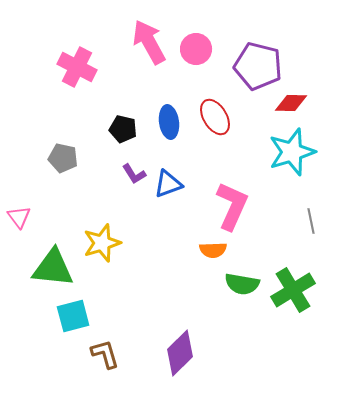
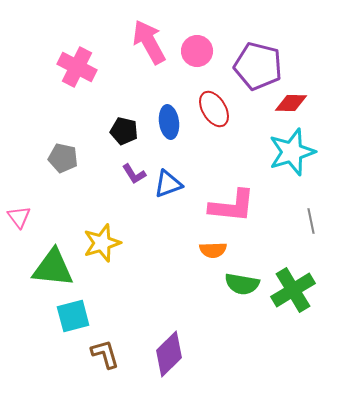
pink circle: moved 1 px right, 2 px down
red ellipse: moved 1 px left, 8 px up
black pentagon: moved 1 px right, 2 px down
pink L-shape: rotated 72 degrees clockwise
purple diamond: moved 11 px left, 1 px down
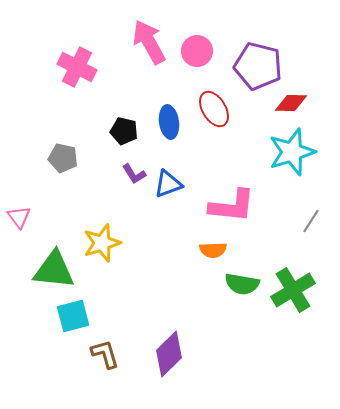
gray line: rotated 45 degrees clockwise
green triangle: moved 1 px right, 2 px down
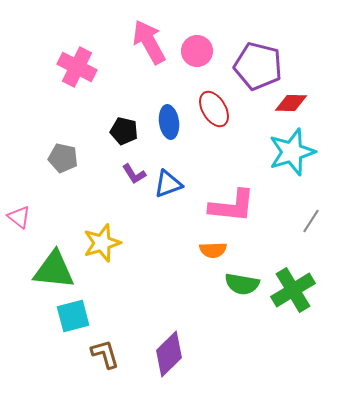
pink triangle: rotated 15 degrees counterclockwise
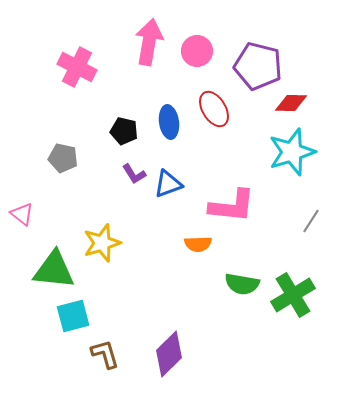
pink arrow: rotated 39 degrees clockwise
pink triangle: moved 3 px right, 3 px up
orange semicircle: moved 15 px left, 6 px up
green cross: moved 5 px down
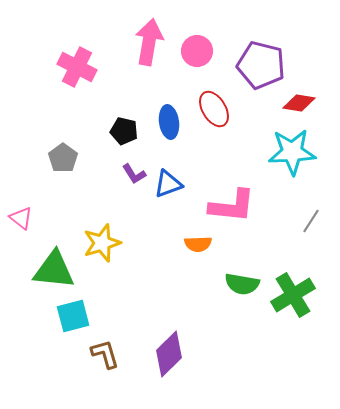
purple pentagon: moved 3 px right, 1 px up
red diamond: moved 8 px right; rotated 8 degrees clockwise
cyan star: rotated 15 degrees clockwise
gray pentagon: rotated 24 degrees clockwise
pink triangle: moved 1 px left, 4 px down
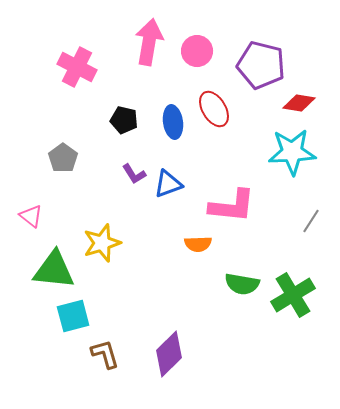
blue ellipse: moved 4 px right
black pentagon: moved 11 px up
pink triangle: moved 10 px right, 2 px up
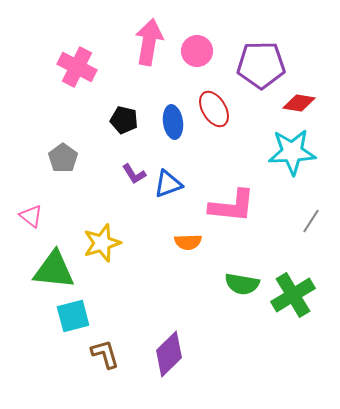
purple pentagon: rotated 15 degrees counterclockwise
orange semicircle: moved 10 px left, 2 px up
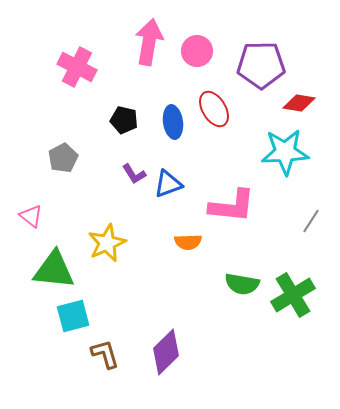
cyan star: moved 7 px left
gray pentagon: rotated 8 degrees clockwise
yellow star: moved 5 px right; rotated 6 degrees counterclockwise
purple diamond: moved 3 px left, 2 px up
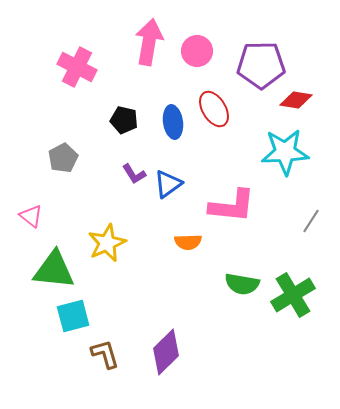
red diamond: moved 3 px left, 3 px up
blue triangle: rotated 16 degrees counterclockwise
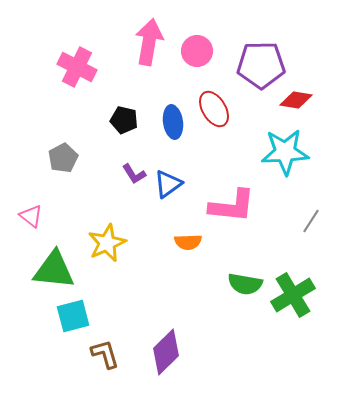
green semicircle: moved 3 px right
